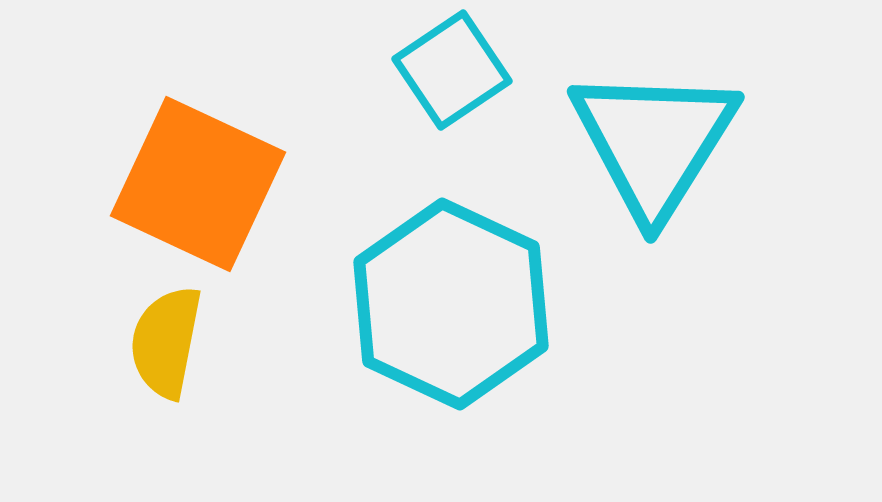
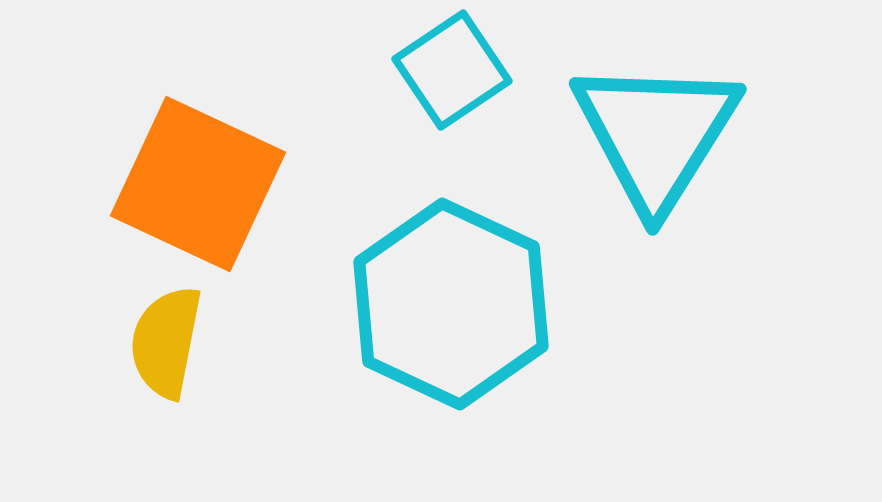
cyan triangle: moved 2 px right, 8 px up
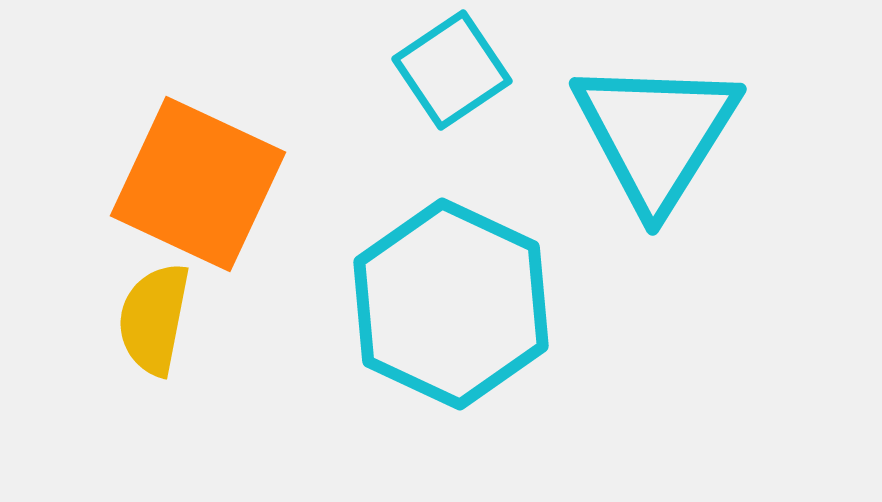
yellow semicircle: moved 12 px left, 23 px up
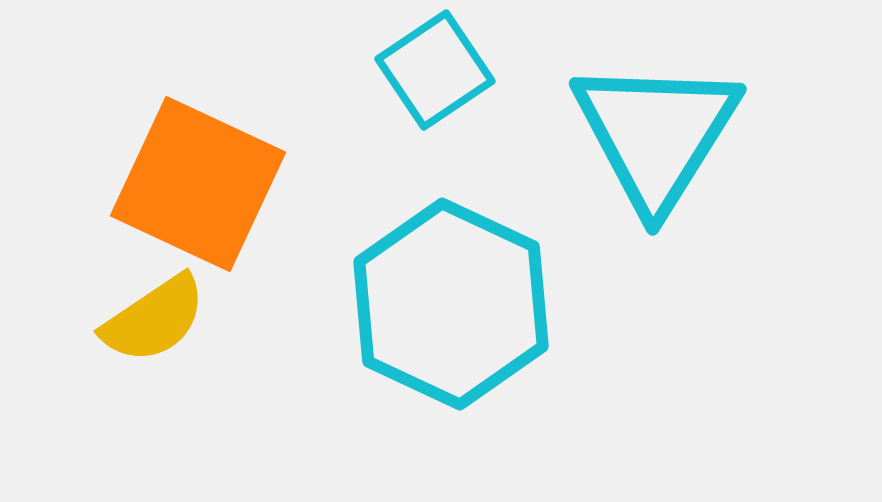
cyan square: moved 17 px left
yellow semicircle: rotated 135 degrees counterclockwise
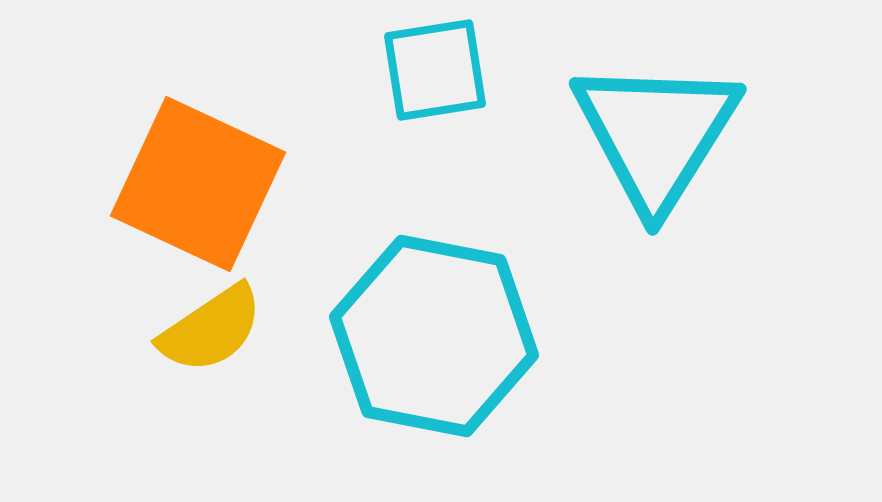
cyan square: rotated 25 degrees clockwise
cyan hexagon: moved 17 px left, 32 px down; rotated 14 degrees counterclockwise
yellow semicircle: moved 57 px right, 10 px down
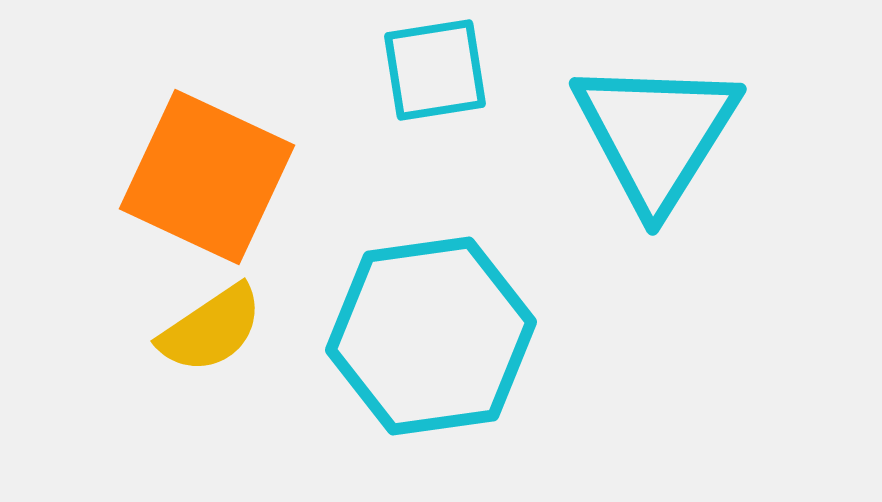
orange square: moved 9 px right, 7 px up
cyan hexagon: moved 3 px left; rotated 19 degrees counterclockwise
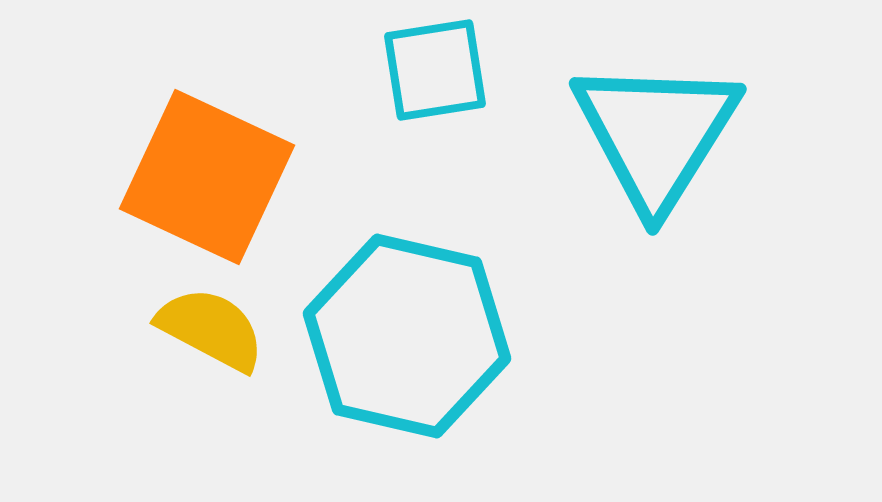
yellow semicircle: rotated 118 degrees counterclockwise
cyan hexagon: moved 24 px left; rotated 21 degrees clockwise
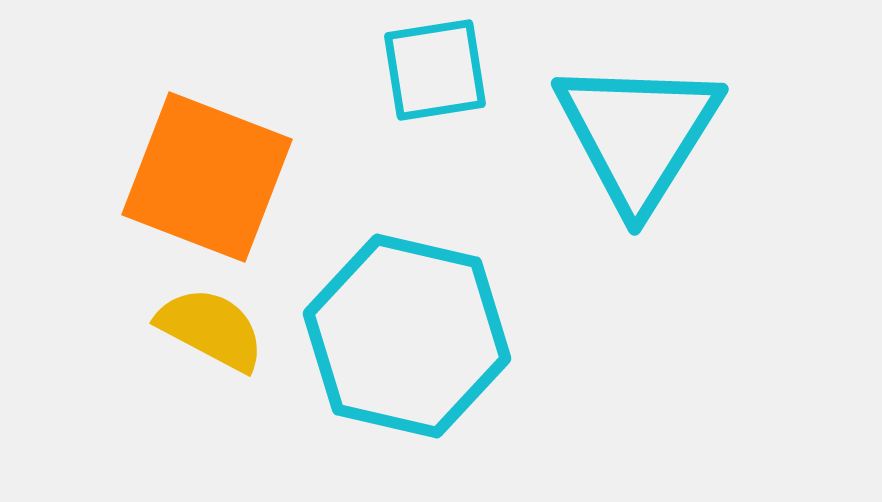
cyan triangle: moved 18 px left
orange square: rotated 4 degrees counterclockwise
